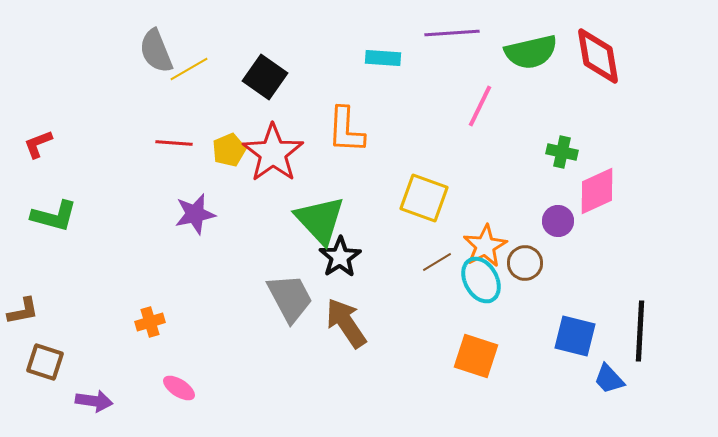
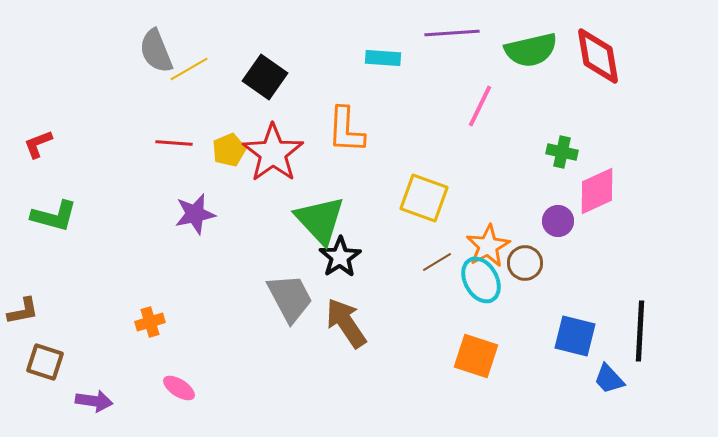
green semicircle: moved 2 px up
orange star: moved 3 px right
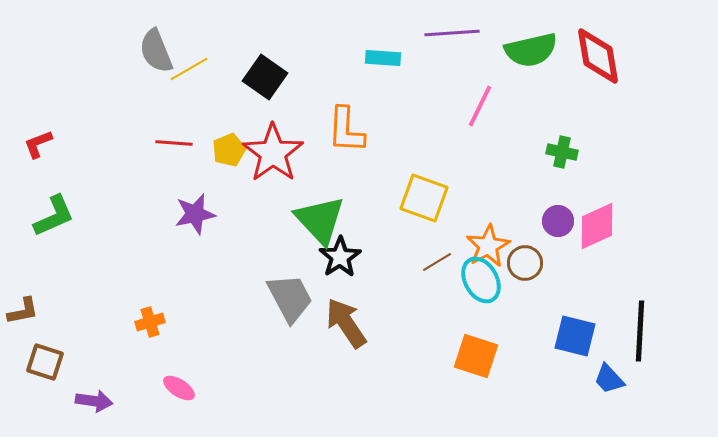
pink diamond: moved 35 px down
green L-shape: rotated 39 degrees counterclockwise
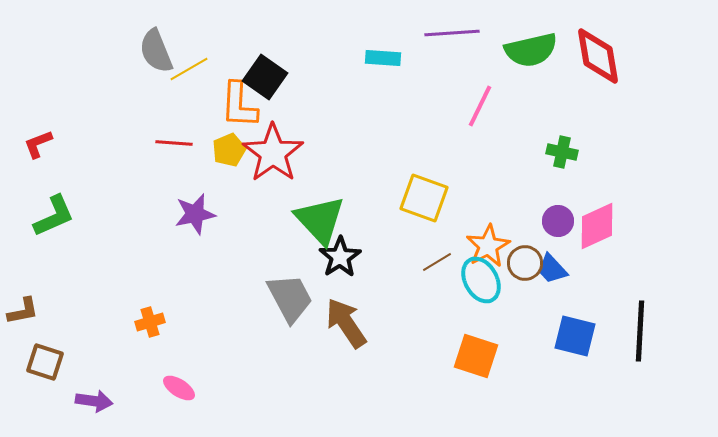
orange L-shape: moved 107 px left, 25 px up
blue trapezoid: moved 57 px left, 110 px up
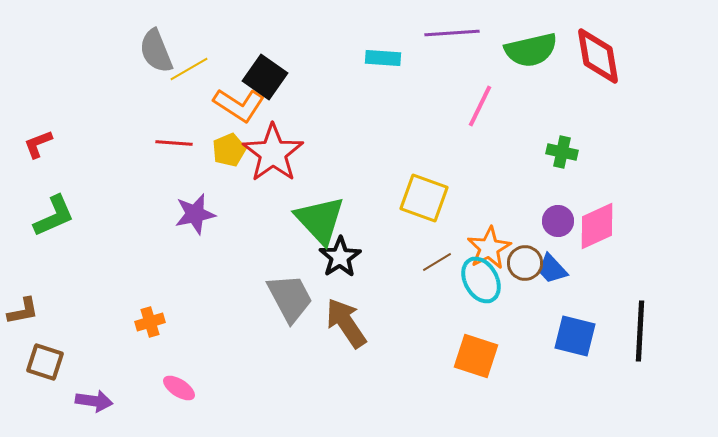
orange L-shape: rotated 60 degrees counterclockwise
orange star: moved 1 px right, 2 px down
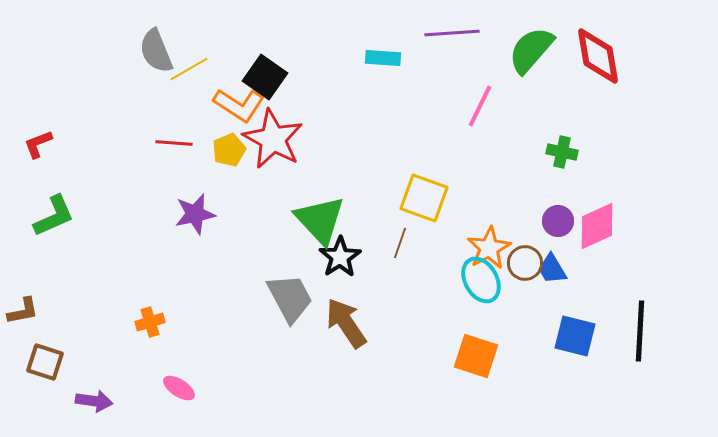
green semicircle: rotated 144 degrees clockwise
red star: moved 14 px up; rotated 8 degrees counterclockwise
brown line: moved 37 px left, 19 px up; rotated 40 degrees counterclockwise
blue trapezoid: rotated 12 degrees clockwise
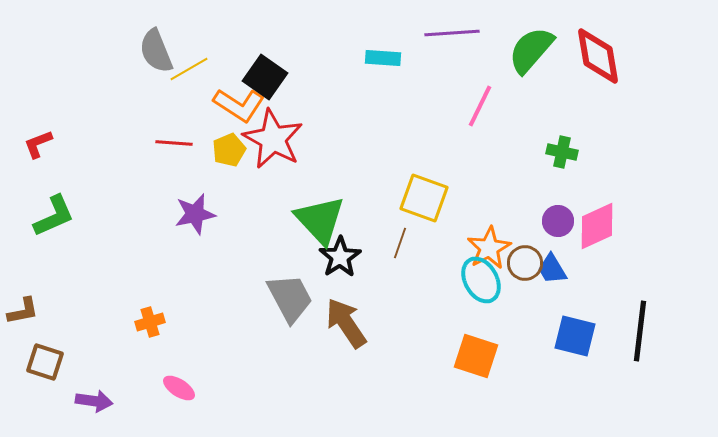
black line: rotated 4 degrees clockwise
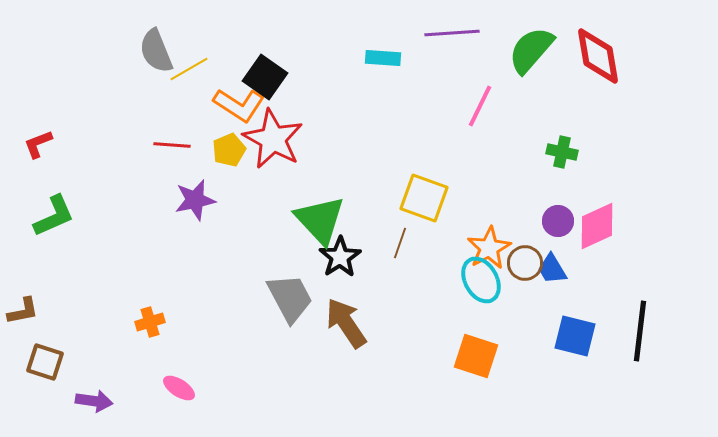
red line: moved 2 px left, 2 px down
purple star: moved 14 px up
